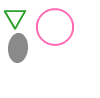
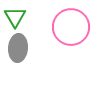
pink circle: moved 16 px right
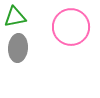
green triangle: rotated 50 degrees clockwise
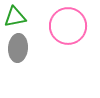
pink circle: moved 3 px left, 1 px up
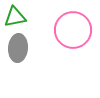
pink circle: moved 5 px right, 4 px down
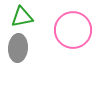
green triangle: moved 7 px right
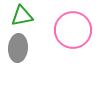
green triangle: moved 1 px up
